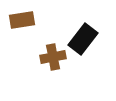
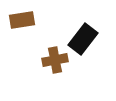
brown cross: moved 2 px right, 3 px down
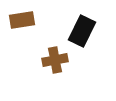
black rectangle: moved 1 px left, 8 px up; rotated 12 degrees counterclockwise
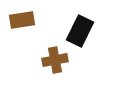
black rectangle: moved 2 px left
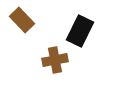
brown rectangle: rotated 55 degrees clockwise
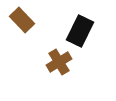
brown cross: moved 4 px right, 2 px down; rotated 20 degrees counterclockwise
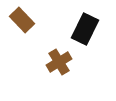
black rectangle: moved 5 px right, 2 px up
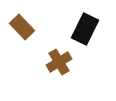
brown rectangle: moved 7 px down
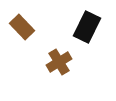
black rectangle: moved 2 px right, 2 px up
